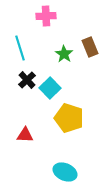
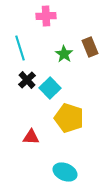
red triangle: moved 6 px right, 2 px down
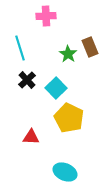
green star: moved 4 px right
cyan square: moved 6 px right
yellow pentagon: rotated 8 degrees clockwise
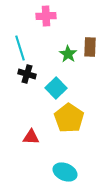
brown rectangle: rotated 24 degrees clockwise
black cross: moved 6 px up; rotated 30 degrees counterclockwise
yellow pentagon: rotated 8 degrees clockwise
